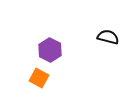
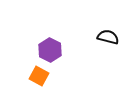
orange square: moved 2 px up
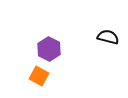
purple hexagon: moved 1 px left, 1 px up
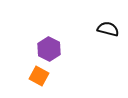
black semicircle: moved 8 px up
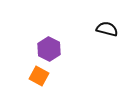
black semicircle: moved 1 px left
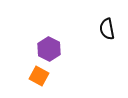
black semicircle: rotated 115 degrees counterclockwise
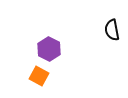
black semicircle: moved 5 px right, 1 px down
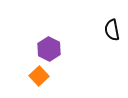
orange square: rotated 18 degrees clockwise
